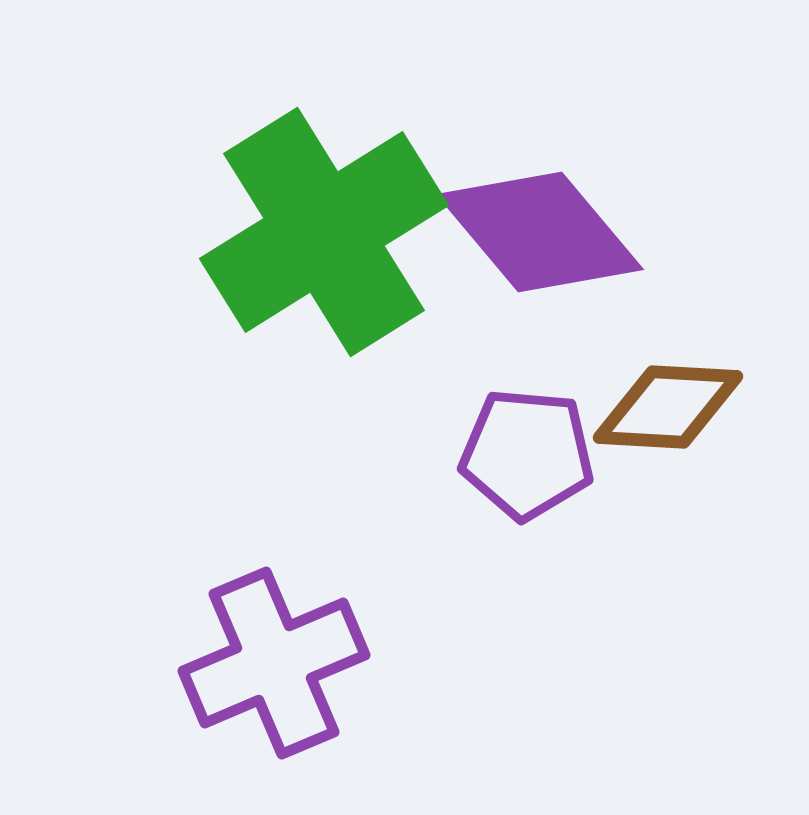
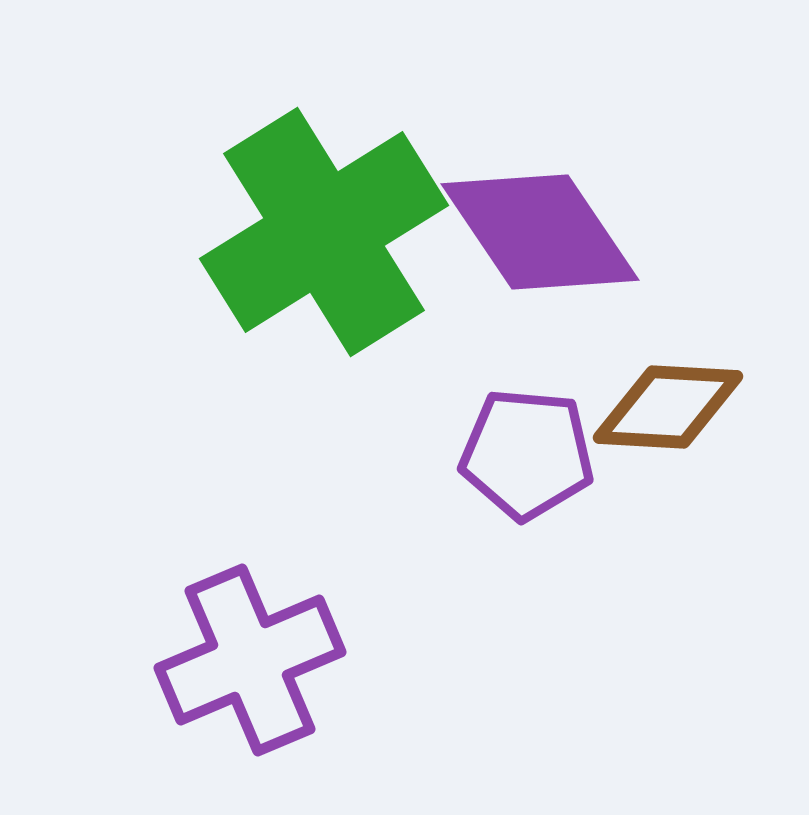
purple diamond: rotated 6 degrees clockwise
purple cross: moved 24 px left, 3 px up
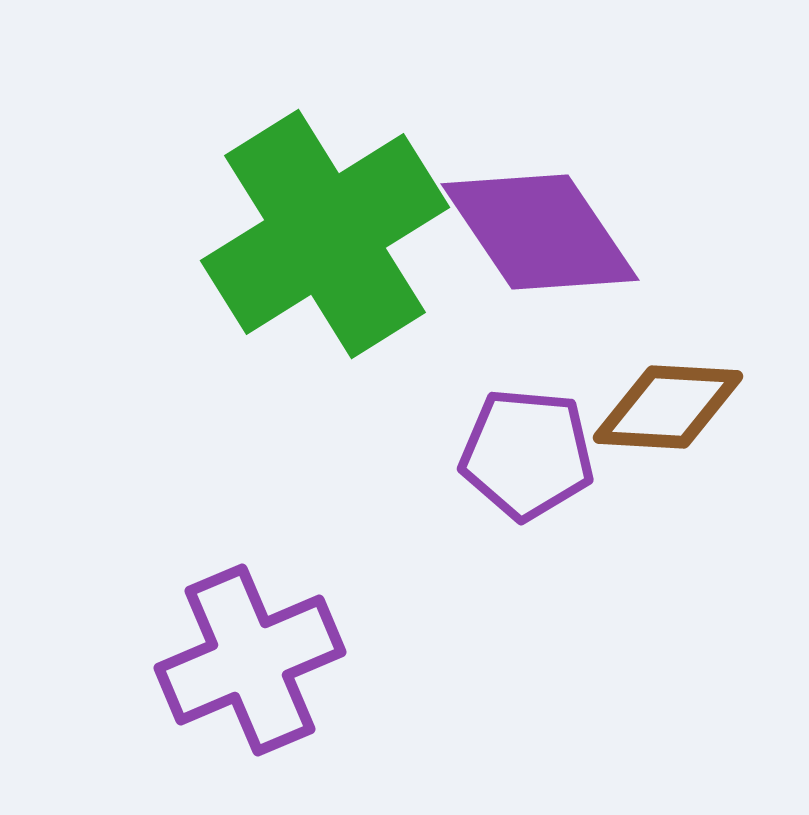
green cross: moved 1 px right, 2 px down
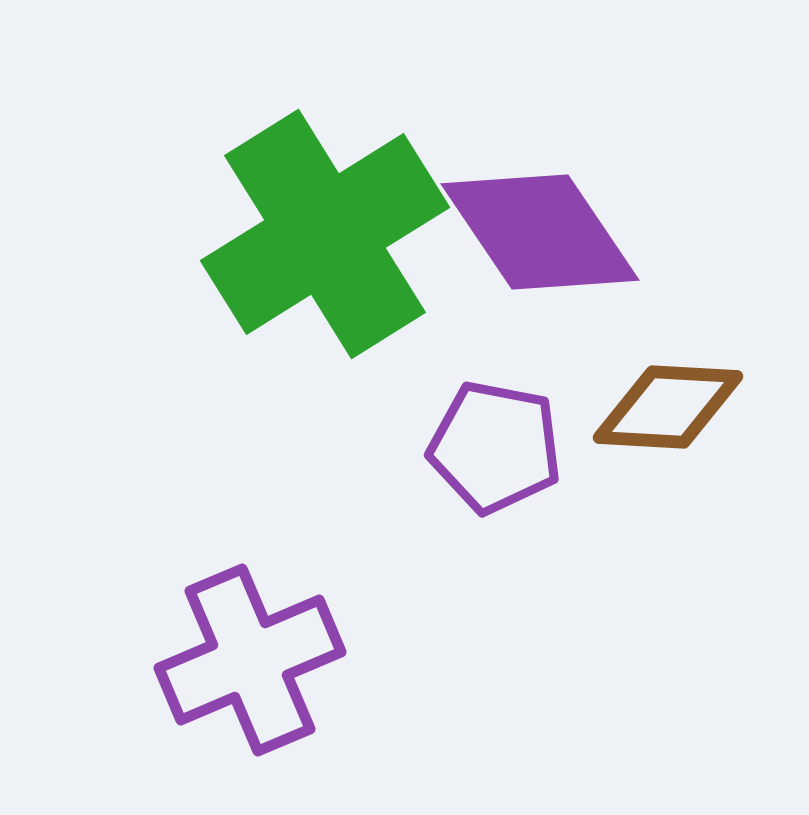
purple pentagon: moved 32 px left, 7 px up; rotated 6 degrees clockwise
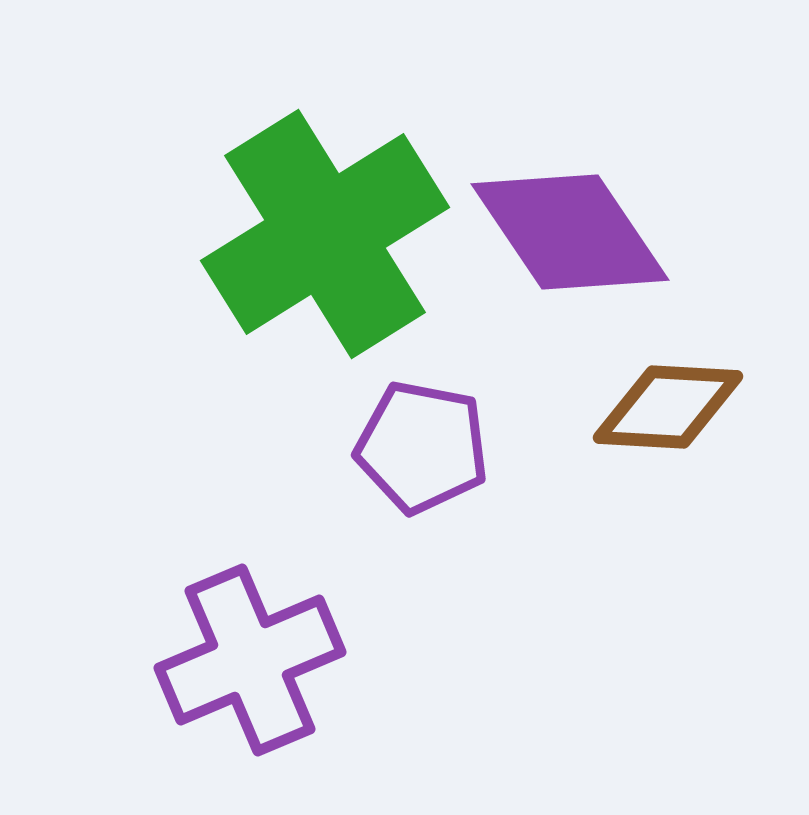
purple diamond: moved 30 px right
purple pentagon: moved 73 px left
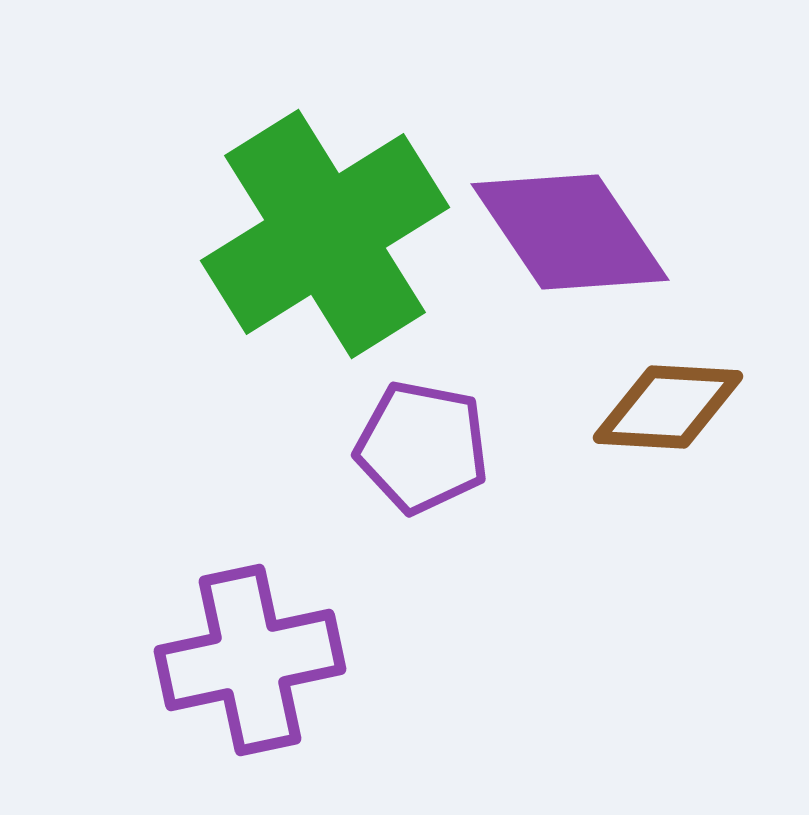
purple cross: rotated 11 degrees clockwise
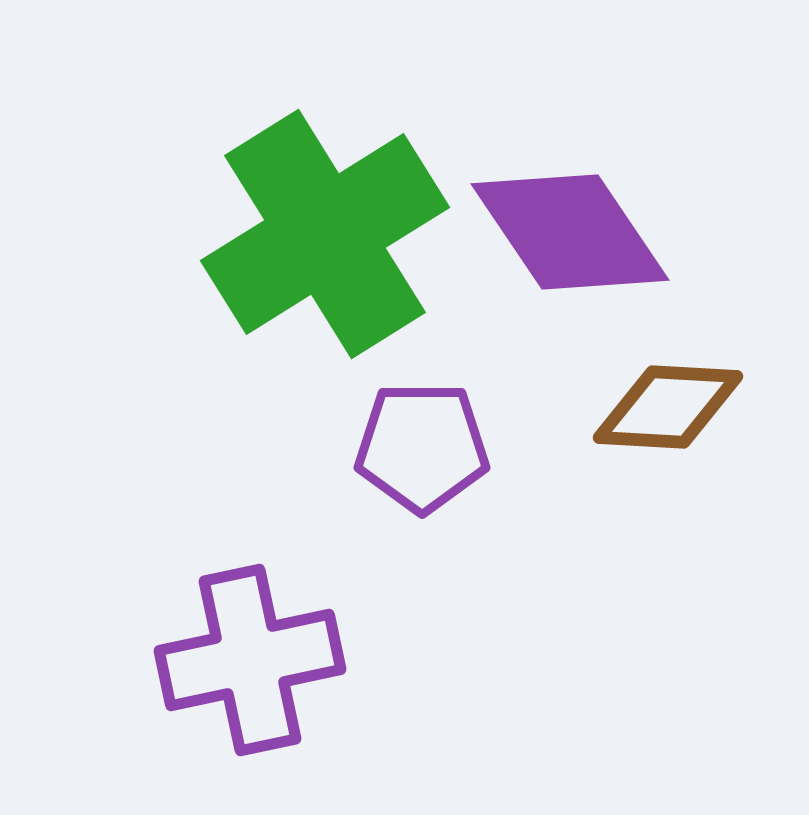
purple pentagon: rotated 11 degrees counterclockwise
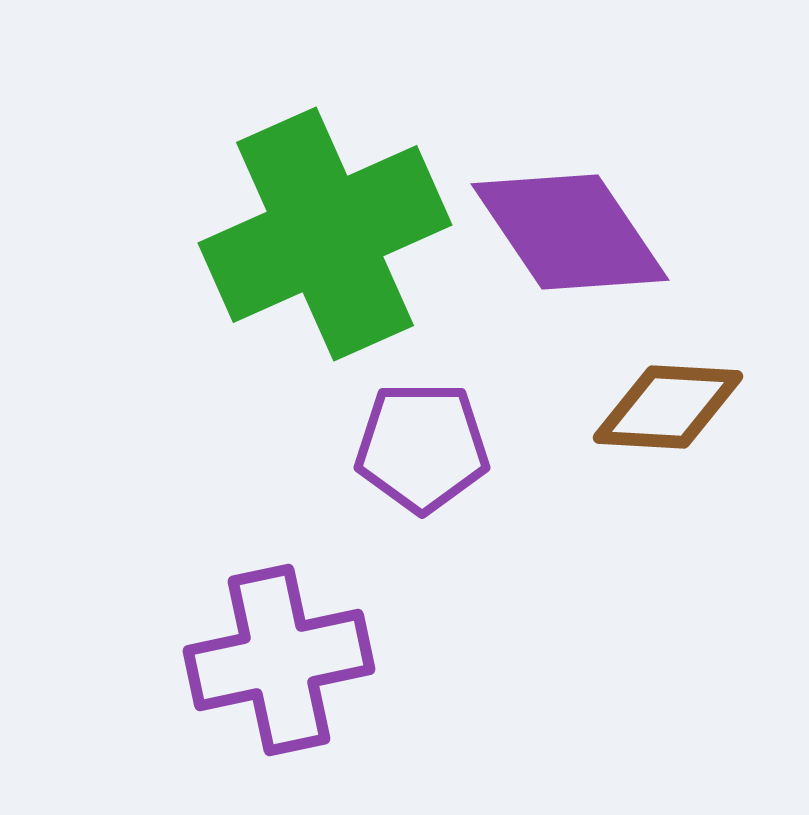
green cross: rotated 8 degrees clockwise
purple cross: moved 29 px right
